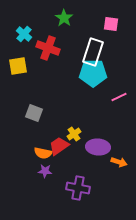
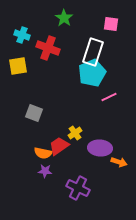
cyan cross: moved 2 px left, 1 px down; rotated 21 degrees counterclockwise
cyan pentagon: moved 1 px left; rotated 24 degrees counterclockwise
pink line: moved 10 px left
yellow cross: moved 1 px right, 1 px up
purple ellipse: moved 2 px right, 1 px down
purple cross: rotated 15 degrees clockwise
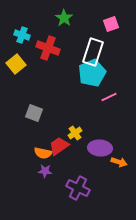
pink square: rotated 28 degrees counterclockwise
yellow square: moved 2 px left, 2 px up; rotated 30 degrees counterclockwise
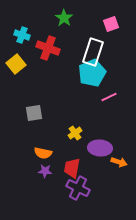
gray square: rotated 30 degrees counterclockwise
red trapezoid: moved 13 px right, 22 px down; rotated 45 degrees counterclockwise
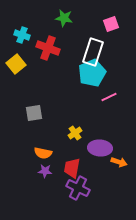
green star: rotated 24 degrees counterclockwise
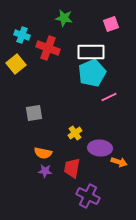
white rectangle: moved 2 px left; rotated 72 degrees clockwise
purple cross: moved 10 px right, 8 px down
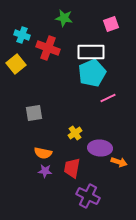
pink line: moved 1 px left, 1 px down
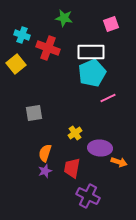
orange semicircle: moved 2 px right; rotated 96 degrees clockwise
purple star: rotated 24 degrees counterclockwise
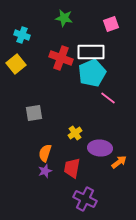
red cross: moved 13 px right, 10 px down
pink line: rotated 63 degrees clockwise
orange arrow: rotated 56 degrees counterclockwise
purple cross: moved 3 px left, 3 px down
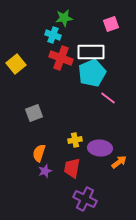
green star: rotated 18 degrees counterclockwise
cyan cross: moved 31 px right
gray square: rotated 12 degrees counterclockwise
yellow cross: moved 7 px down; rotated 24 degrees clockwise
orange semicircle: moved 6 px left
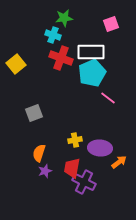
purple cross: moved 1 px left, 17 px up
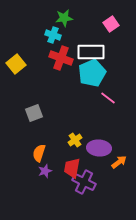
pink square: rotated 14 degrees counterclockwise
yellow cross: rotated 24 degrees counterclockwise
purple ellipse: moved 1 px left
